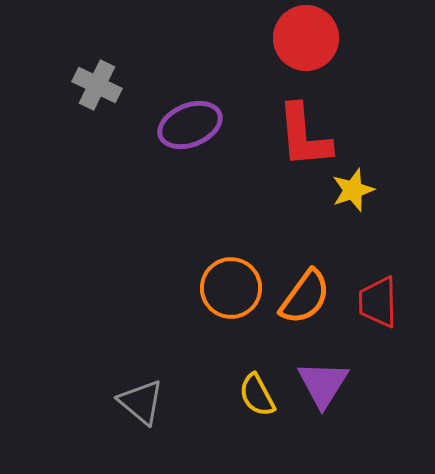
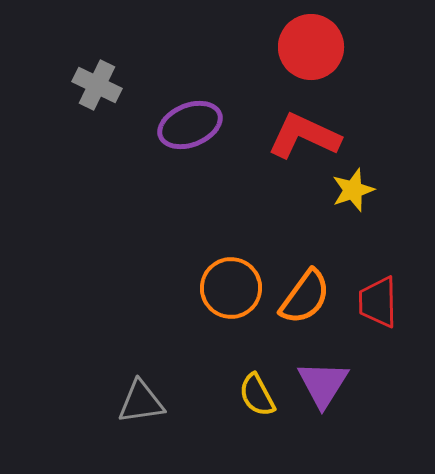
red circle: moved 5 px right, 9 px down
red L-shape: rotated 120 degrees clockwise
gray triangle: rotated 48 degrees counterclockwise
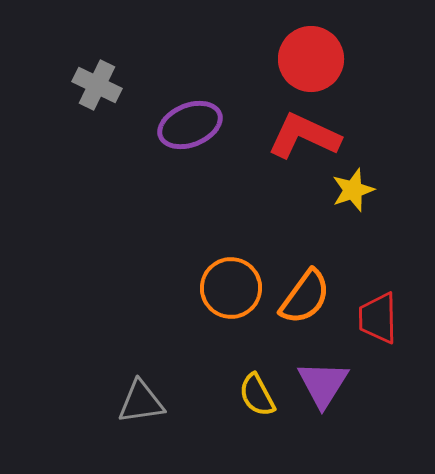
red circle: moved 12 px down
red trapezoid: moved 16 px down
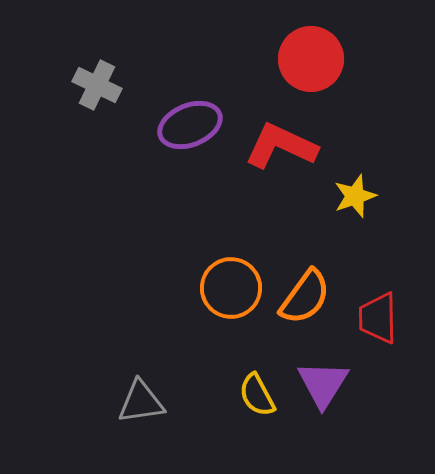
red L-shape: moved 23 px left, 10 px down
yellow star: moved 2 px right, 6 px down
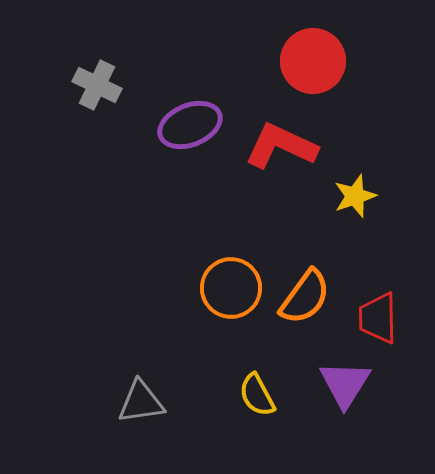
red circle: moved 2 px right, 2 px down
purple triangle: moved 22 px right
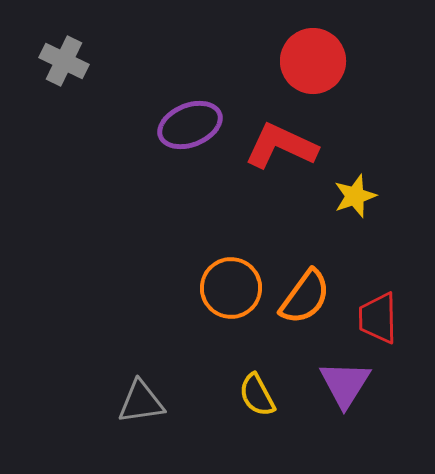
gray cross: moved 33 px left, 24 px up
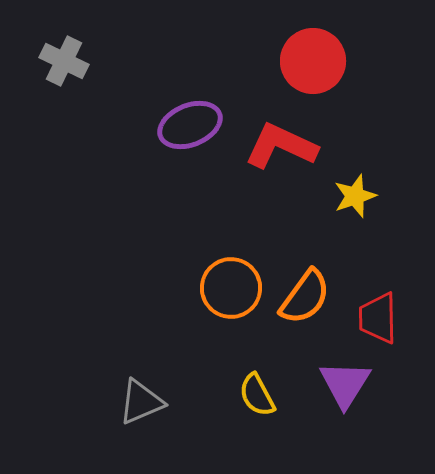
gray triangle: rotated 15 degrees counterclockwise
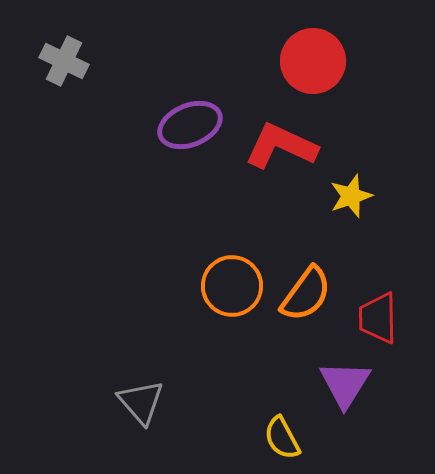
yellow star: moved 4 px left
orange circle: moved 1 px right, 2 px up
orange semicircle: moved 1 px right, 3 px up
yellow semicircle: moved 25 px right, 43 px down
gray triangle: rotated 48 degrees counterclockwise
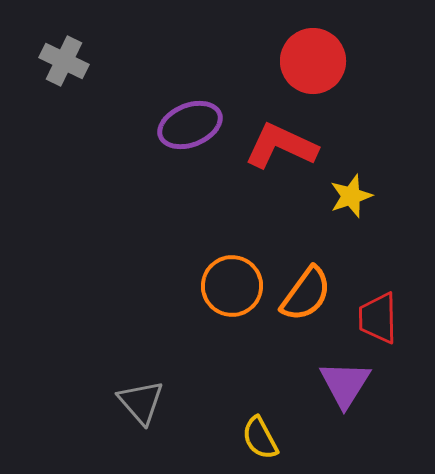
yellow semicircle: moved 22 px left
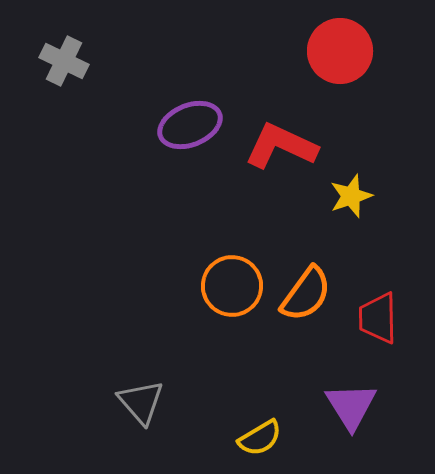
red circle: moved 27 px right, 10 px up
purple triangle: moved 6 px right, 22 px down; rotated 4 degrees counterclockwise
yellow semicircle: rotated 93 degrees counterclockwise
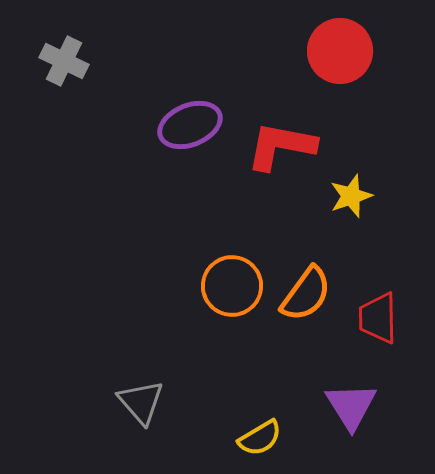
red L-shape: rotated 14 degrees counterclockwise
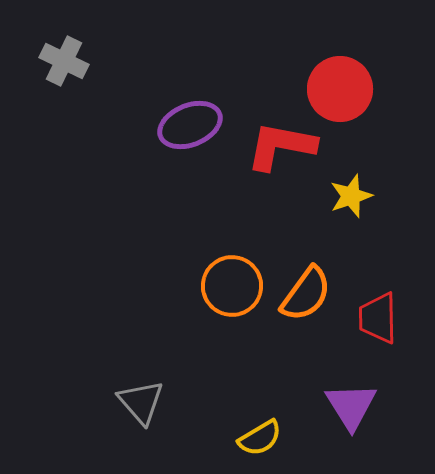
red circle: moved 38 px down
